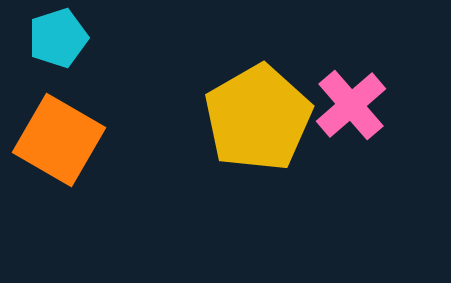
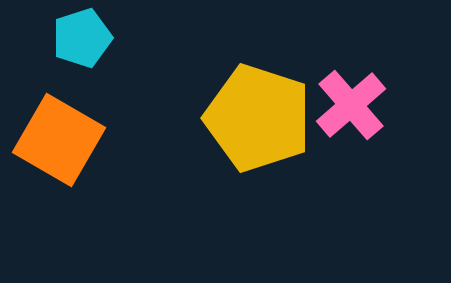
cyan pentagon: moved 24 px right
yellow pentagon: rotated 24 degrees counterclockwise
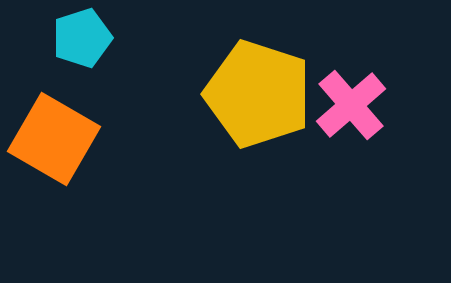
yellow pentagon: moved 24 px up
orange square: moved 5 px left, 1 px up
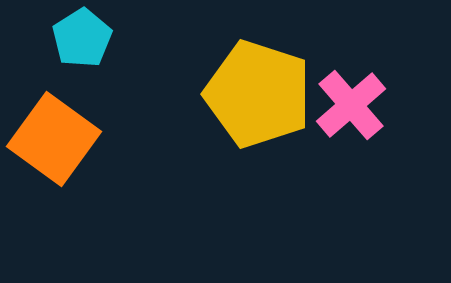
cyan pentagon: rotated 14 degrees counterclockwise
orange square: rotated 6 degrees clockwise
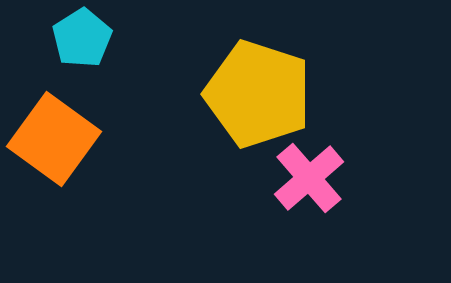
pink cross: moved 42 px left, 73 px down
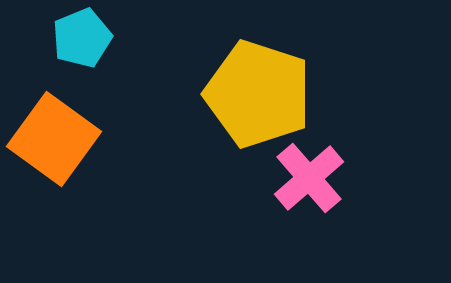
cyan pentagon: rotated 10 degrees clockwise
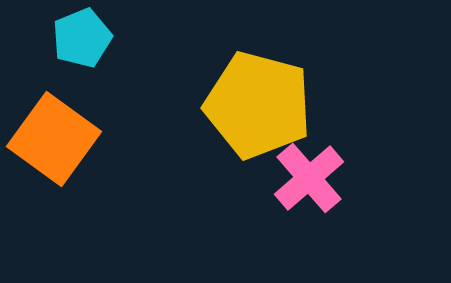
yellow pentagon: moved 11 px down; rotated 3 degrees counterclockwise
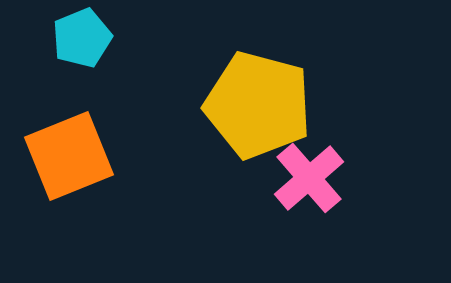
orange square: moved 15 px right, 17 px down; rotated 32 degrees clockwise
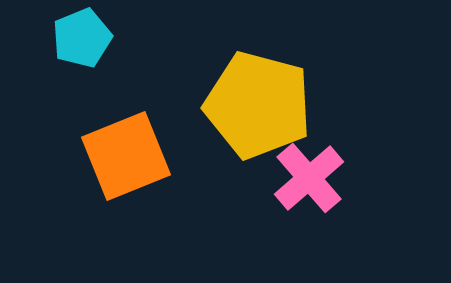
orange square: moved 57 px right
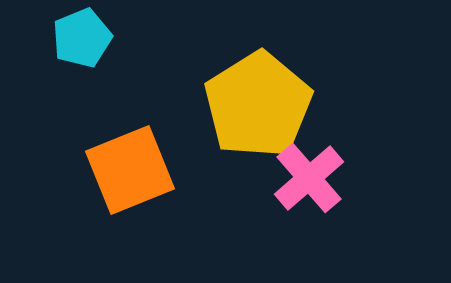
yellow pentagon: rotated 25 degrees clockwise
orange square: moved 4 px right, 14 px down
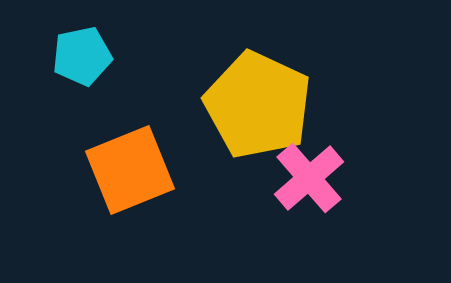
cyan pentagon: moved 18 px down; rotated 10 degrees clockwise
yellow pentagon: rotated 15 degrees counterclockwise
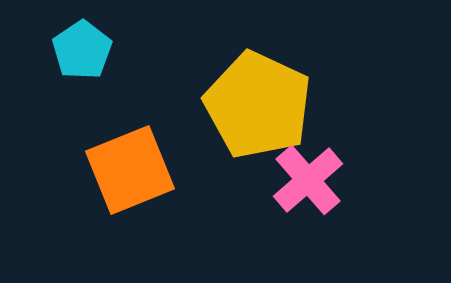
cyan pentagon: moved 6 px up; rotated 22 degrees counterclockwise
pink cross: moved 1 px left, 2 px down
